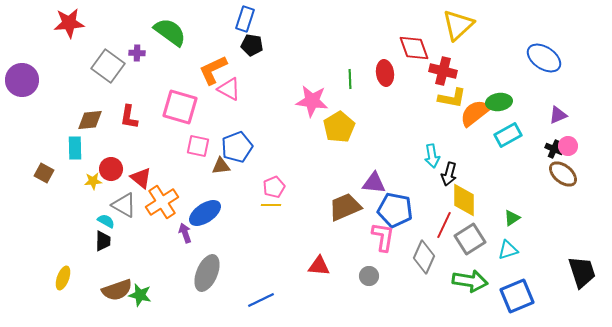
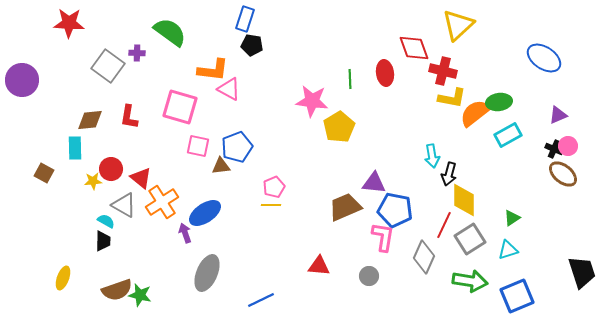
red star at (69, 23): rotated 8 degrees clockwise
orange L-shape at (213, 70): rotated 148 degrees counterclockwise
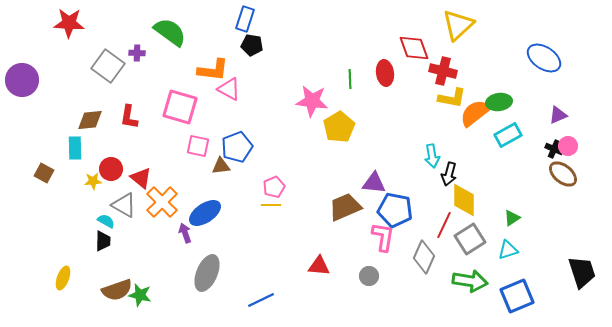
orange cross at (162, 202): rotated 12 degrees counterclockwise
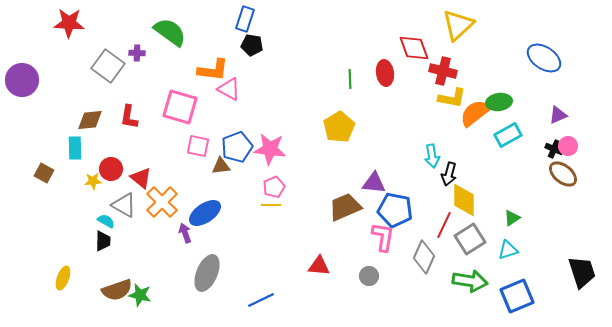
pink star at (312, 101): moved 42 px left, 48 px down
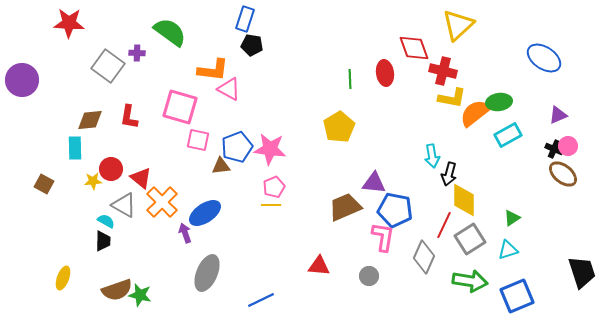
pink square at (198, 146): moved 6 px up
brown square at (44, 173): moved 11 px down
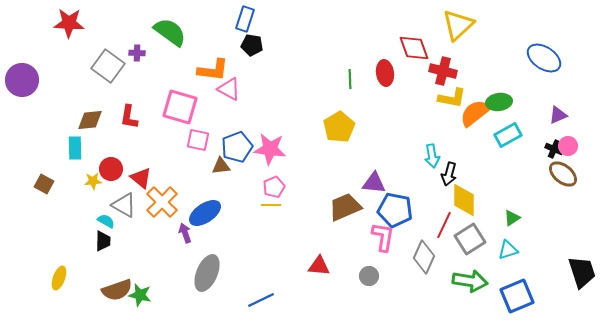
yellow ellipse at (63, 278): moved 4 px left
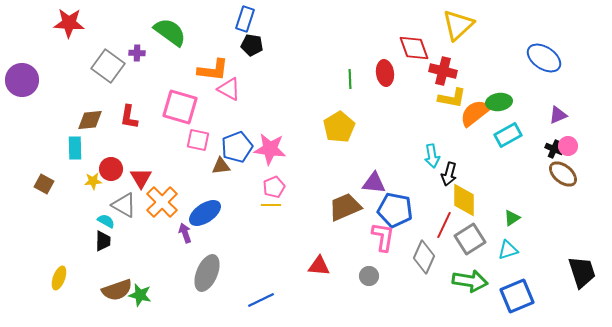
red triangle at (141, 178): rotated 20 degrees clockwise
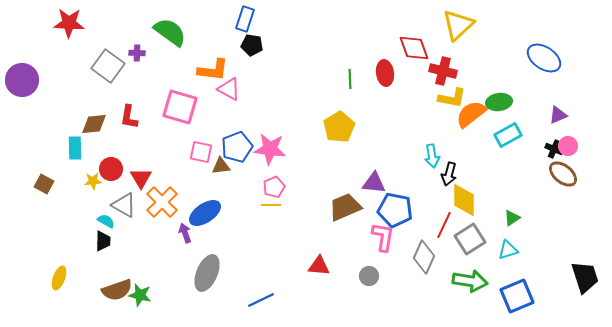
orange semicircle at (475, 113): moved 4 px left, 1 px down
brown diamond at (90, 120): moved 4 px right, 4 px down
pink square at (198, 140): moved 3 px right, 12 px down
black trapezoid at (582, 272): moved 3 px right, 5 px down
